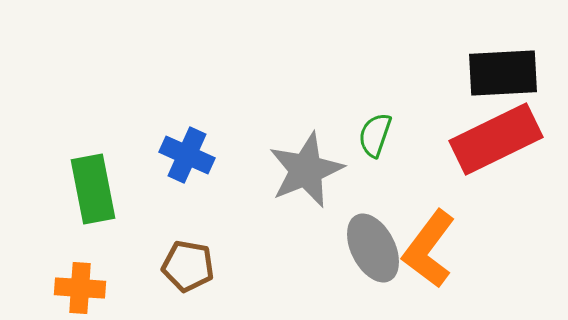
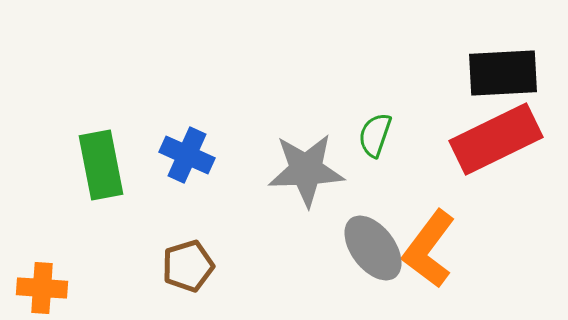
gray star: rotated 20 degrees clockwise
green rectangle: moved 8 px right, 24 px up
gray ellipse: rotated 10 degrees counterclockwise
brown pentagon: rotated 27 degrees counterclockwise
orange cross: moved 38 px left
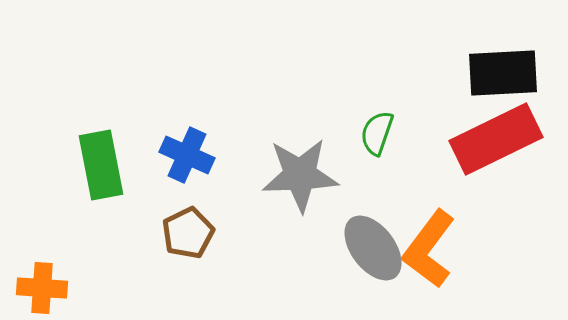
green semicircle: moved 2 px right, 2 px up
gray star: moved 6 px left, 5 px down
brown pentagon: moved 33 px up; rotated 9 degrees counterclockwise
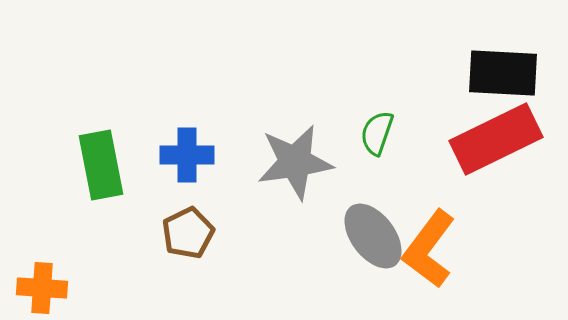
black rectangle: rotated 6 degrees clockwise
blue cross: rotated 24 degrees counterclockwise
gray star: moved 5 px left, 13 px up; rotated 6 degrees counterclockwise
gray ellipse: moved 12 px up
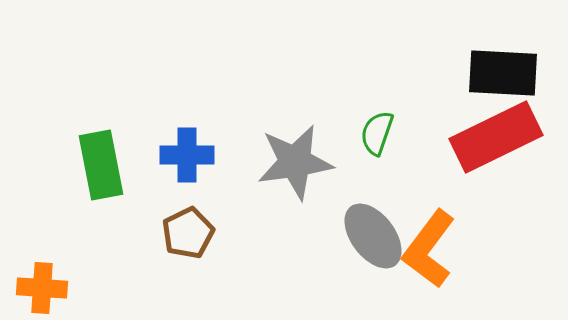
red rectangle: moved 2 px up
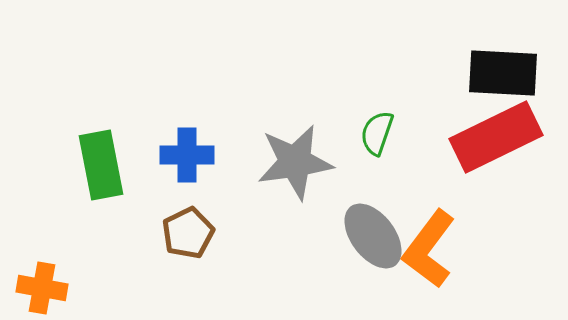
orange cross: rotated 6 degrees clockwise
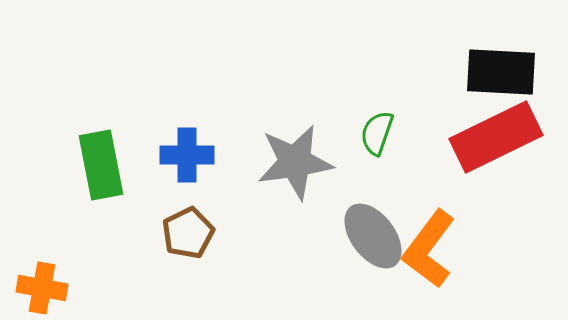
black rectangle: moved 2 px left, 1 px up
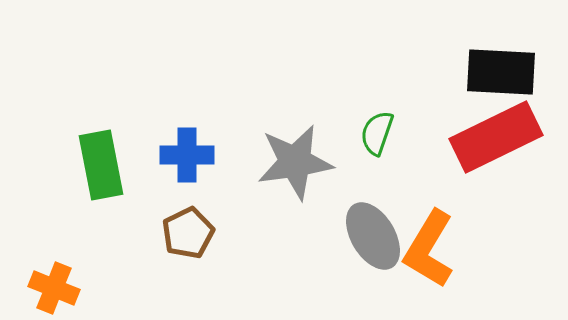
gray ellipse: rotated 6 degrees clockwise
orange L-shape: rotated 6 degrees counterclockwise
orange cross: moved 12 px right; rotated 12 degrees clockwise
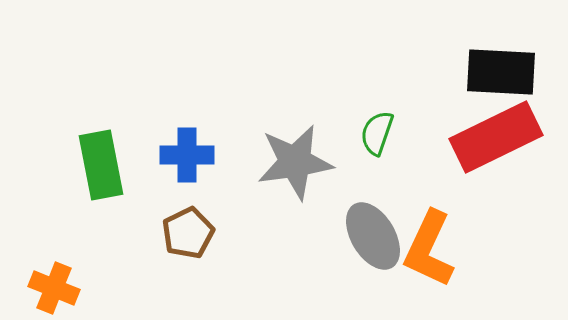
orange L-shape: rotated 6 degrees counterclockwise
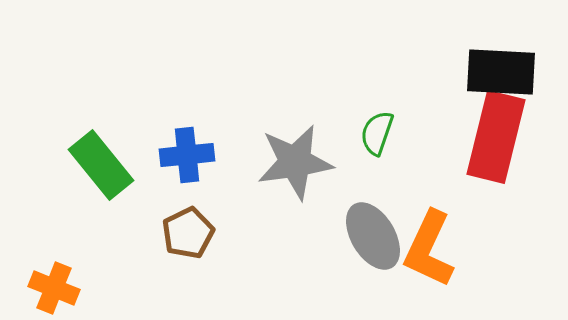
red rectangle: rotated 50 degrees counterclockwise
blue cross: rotated 6 degrees counterclockwise
green rectangle: rotated 28 degrees counterclockwise
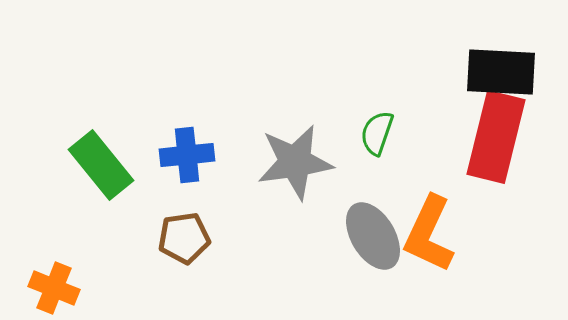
brown pentagon: moved 4 px left, 5 px down; rotated 18 degrees clockwise
orange L-shape: moved 15 px up
